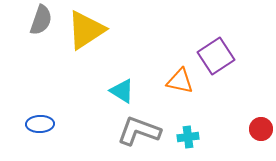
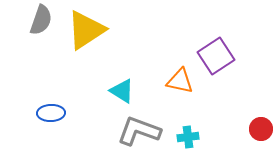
blue ellipse: moved 11 px right, 11 px up
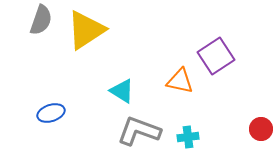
blue ellipse: rotated 16 degrees counterclockwise
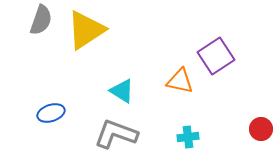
gray L-shape: moved 23 px left, 3 px down
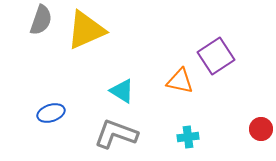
yellow triangle: rotated 9 degrees clockwise
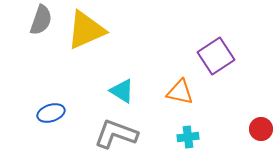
orange triangle: moved 11 px down
